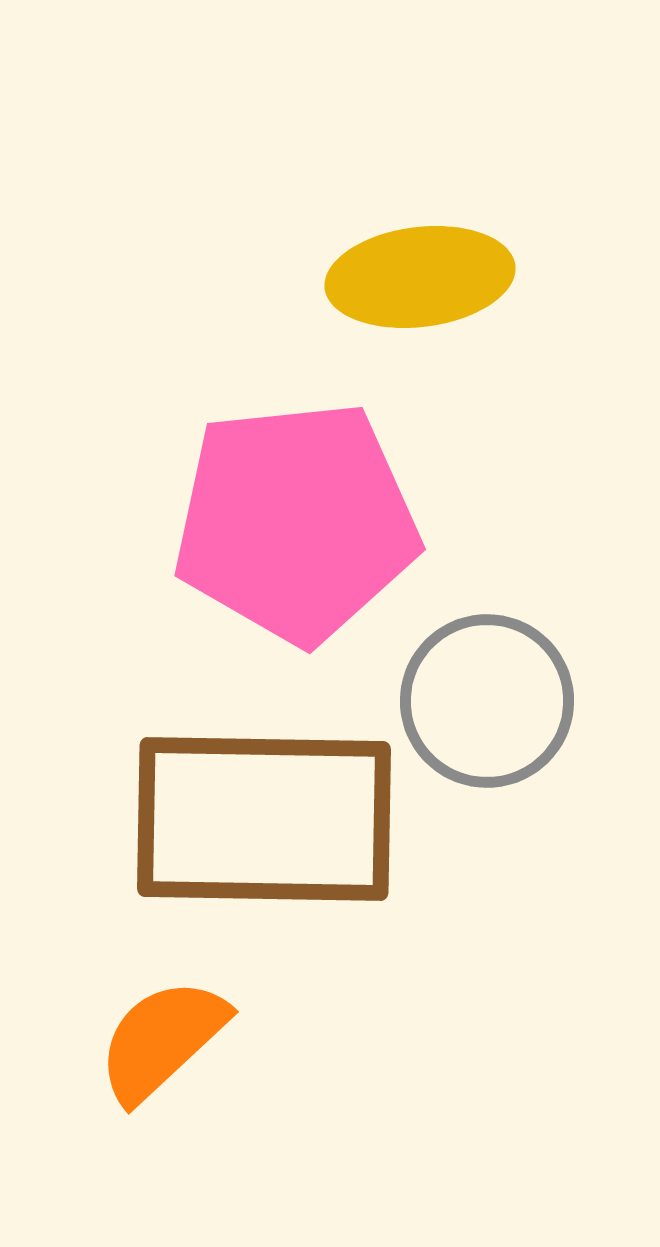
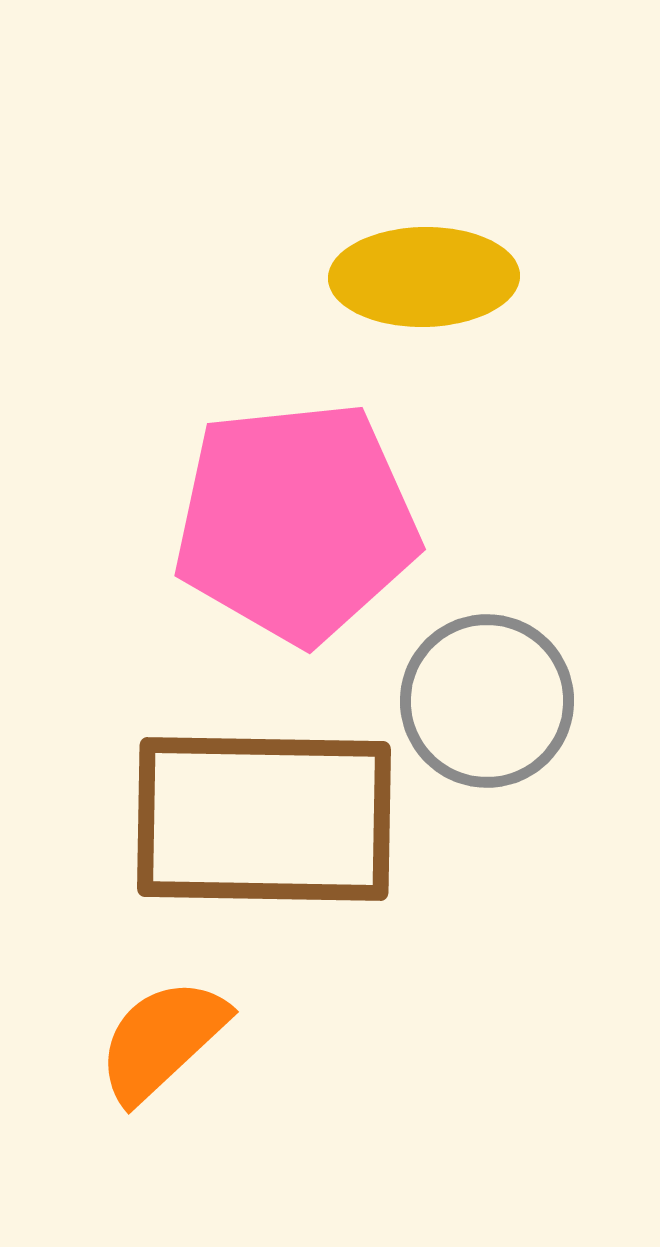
yellow ellipse: moved 4 px right; rotated 6 degrees clockwise
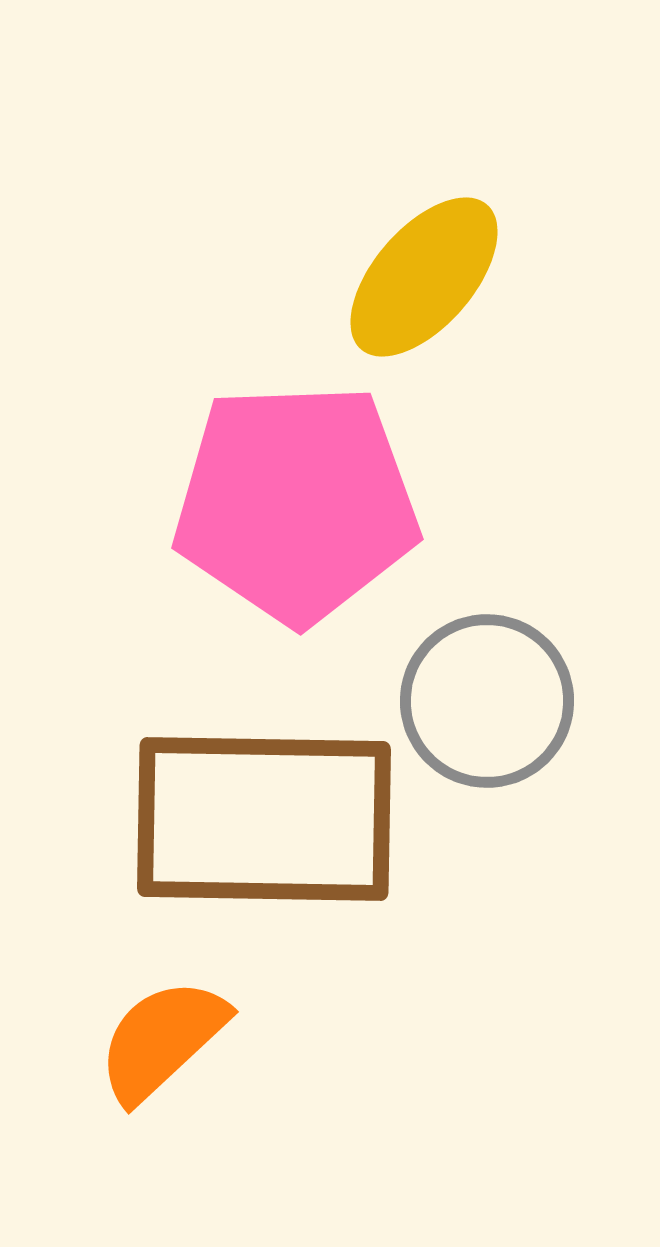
yellow ellipse: rotated 48 degrees counterclockwise
pink pentagon: moved 19 px up; rotated 4 degrees clockwise
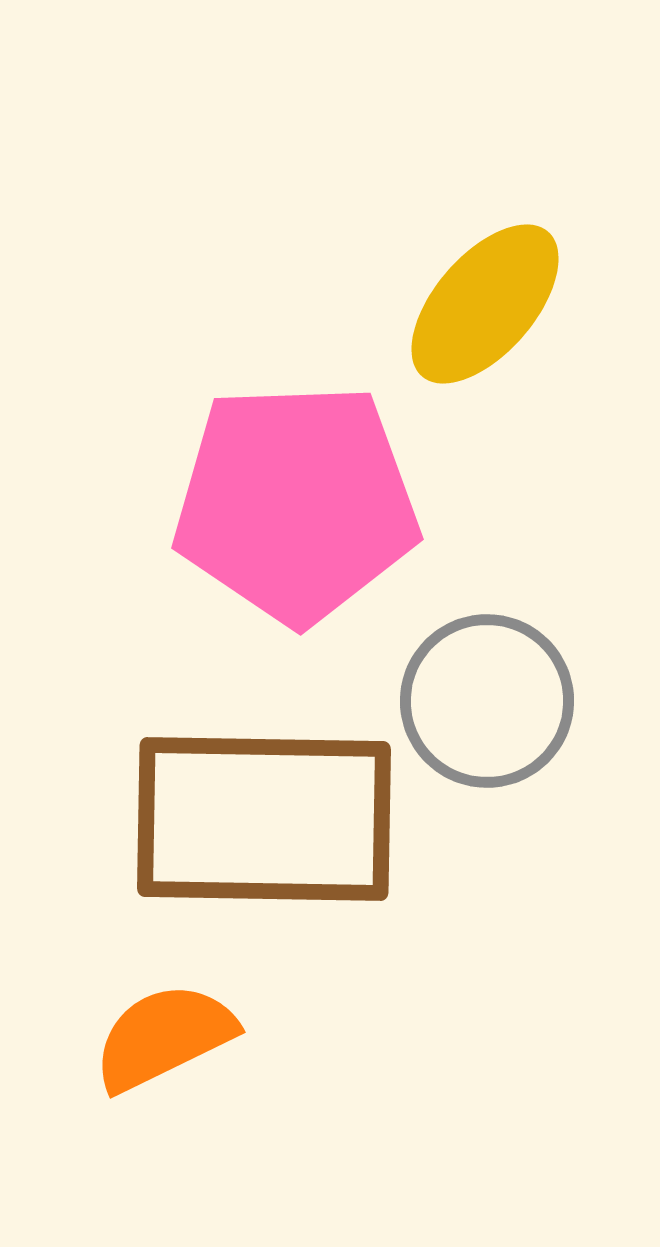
yellow ellipse: moved 61 px right, 27 px down
orange semicircle: moved 2 px right, 3 px up; rotated 17 degrees clockwise
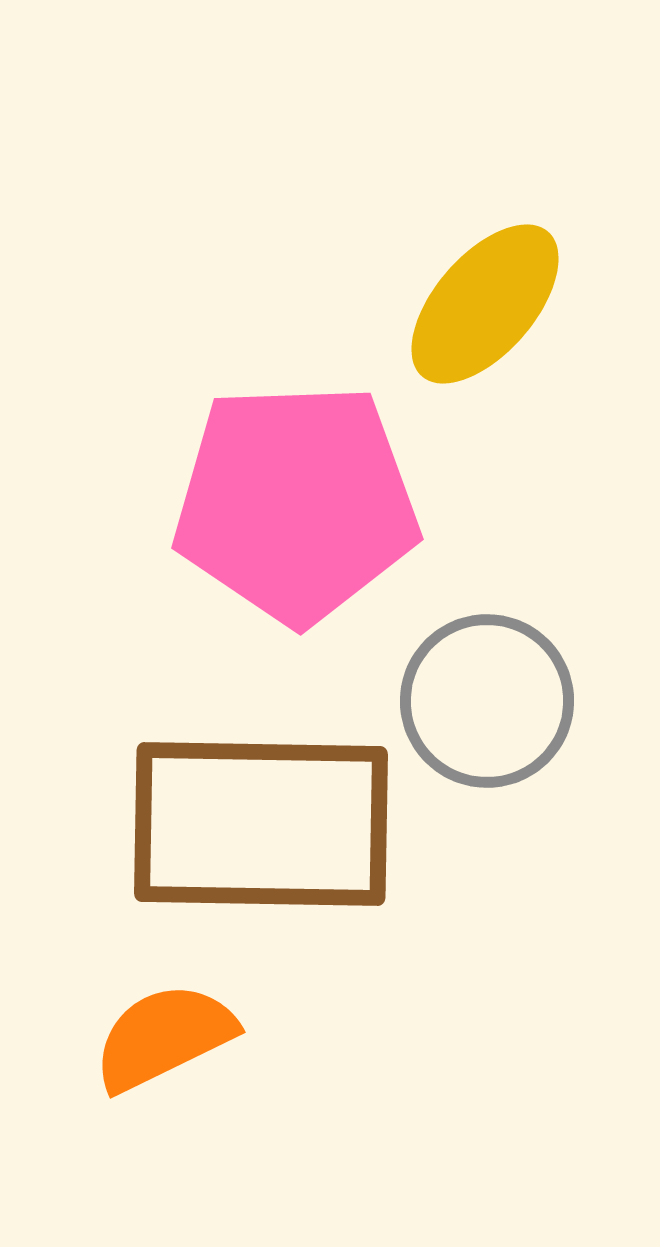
brown rectangle: moved 3 px left, 5 px down
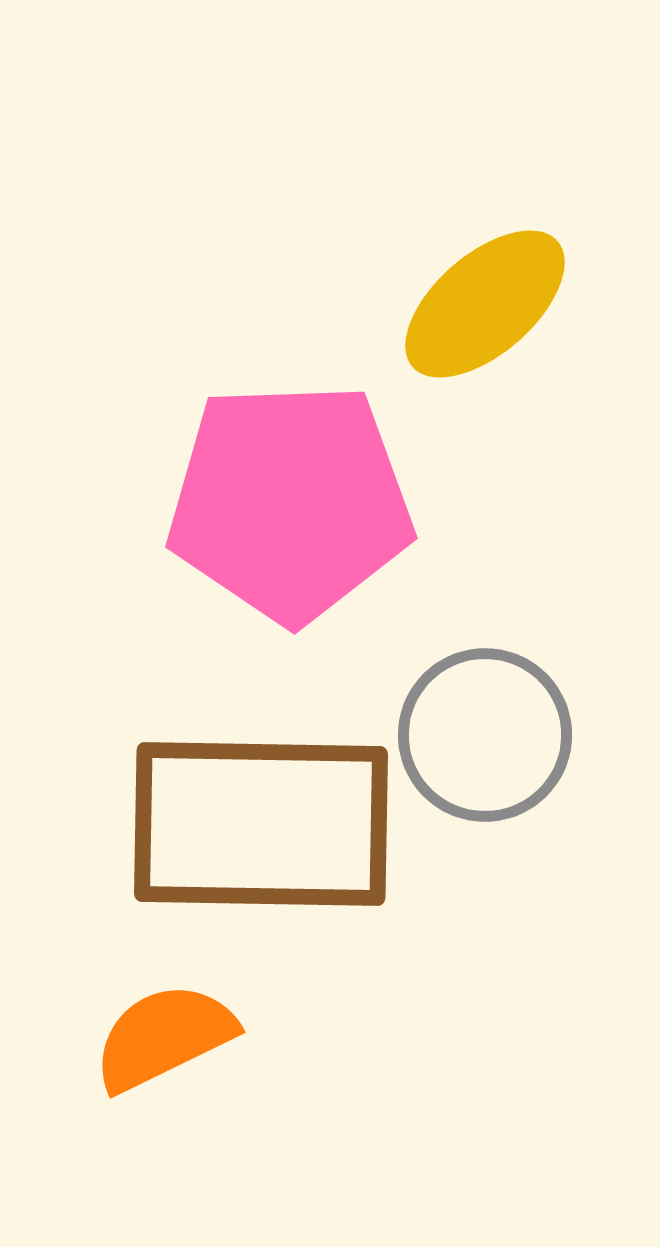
yellow ellipse: rotated 8 degrees clockwise
pink pentagon: moved 6 px left, 1 px up
gray circle: moved 2 px left, 34 px down
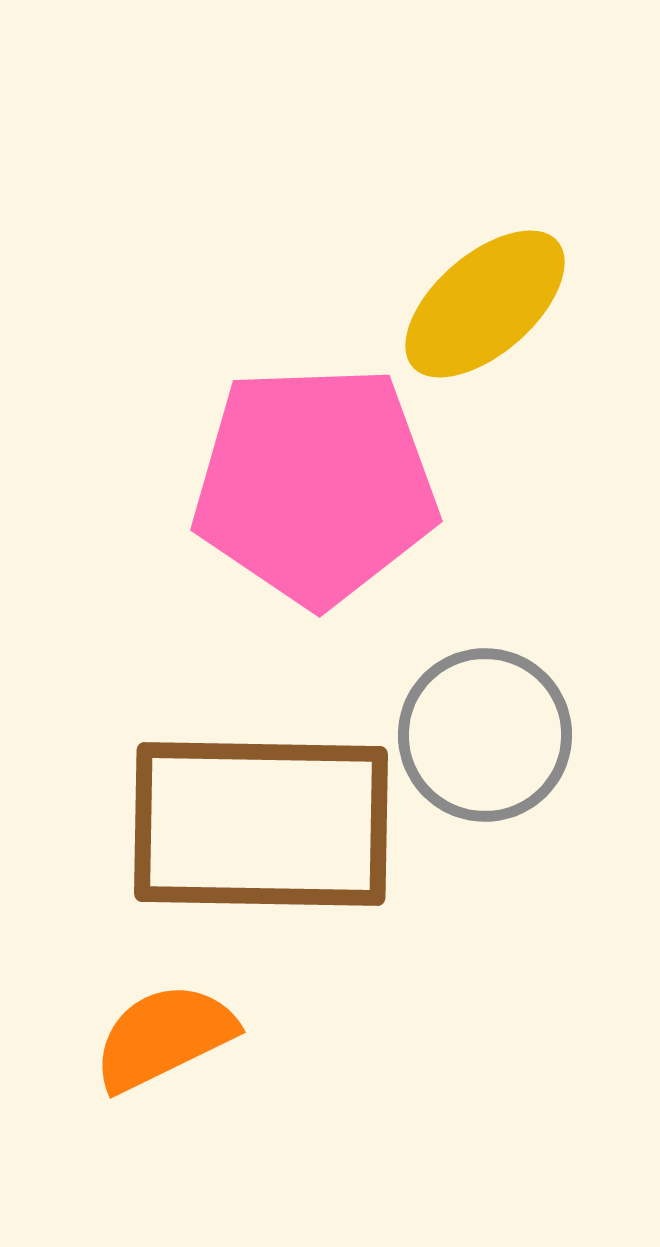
pink pentagon: moved 25 px right, 17 px up
